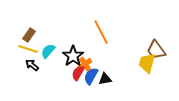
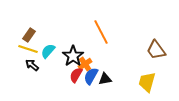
yellow trapezoid: moved 19 px down
red semicircle: moved 2 px left, 2 px down
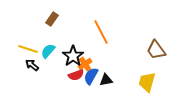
brown rectangle: moved 23 px right, 16 px up
red semicircle: rotated 140 degrees counterclockwise
black triangle: moved 1 px right, 1 px down
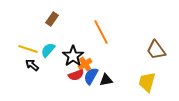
cyan semicircle: moved 1 px up
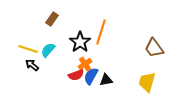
orange line: rotated 45 degrees clockwise
brown trapezoid: moved 2 px left, 2 px up
black star: moved 7 px right, 14 px up
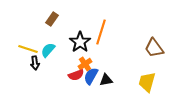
black arrow: moved 3 px right, 2 px up; rotated 136 degrees counterclockwise
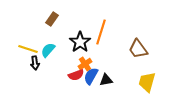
brown trapezoid: moved 16 px left, 1 px down
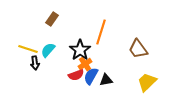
black star: moved 8 px down
yellow trapezoid: rotated 30 degrees clockwise
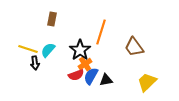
brown rectangle: rotated 24 degrees counterclockwise
brown trapezoid: moved 4 px left, 2 px up
